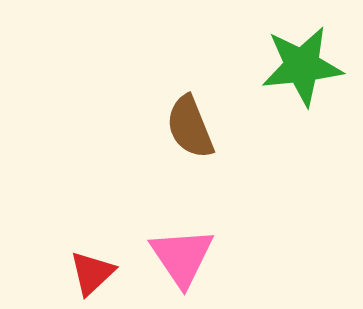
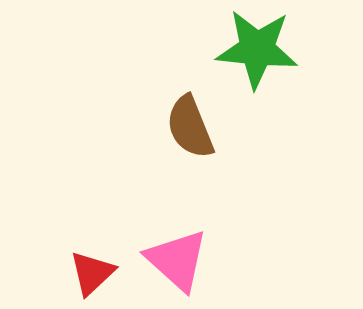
green star: moved 45 px left, 17 px up; rotated 12 degrees clockwise
pink triangle: moved 5 px left, 3 px down; rotated 14 degrees counterclockwise
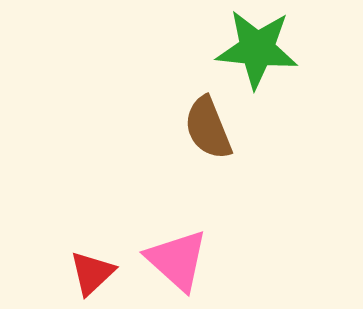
brown semicircle: moved 18 px right, 1 px down
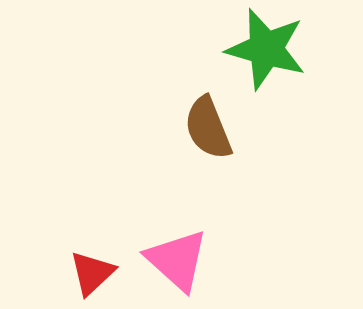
green star: moved 9 px right; rotated 10 degrees clockwise
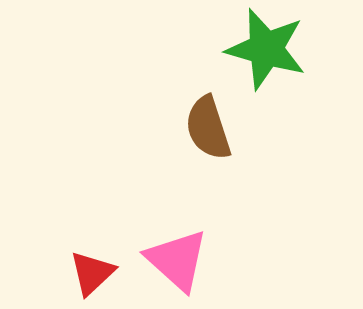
brown semicircle: rotated 4 degrees clockwise
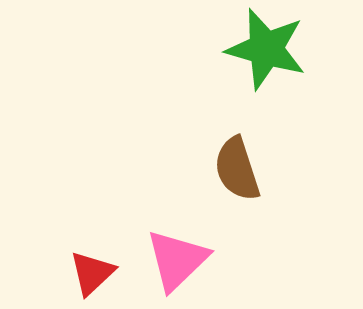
brown semicircle: moved 29 px right, 41 px down
pink triangle: rotated 34 degrees clockwise
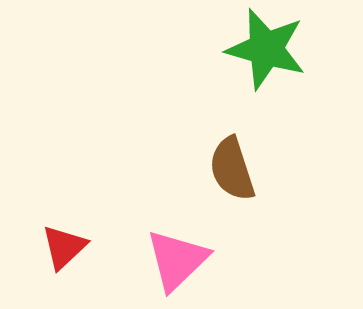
brown semicircle: moved 5 px left
red triangle: moved 28 px left, 26 px up
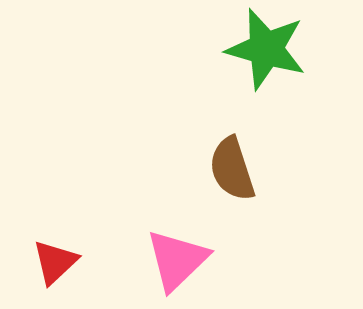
red triangle: moved 9 px left, 15 px down
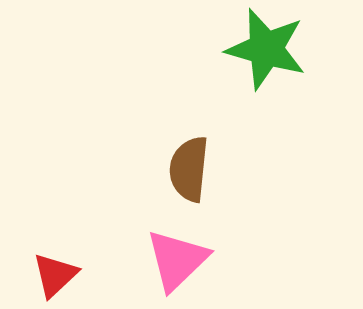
brown semicircle: moved 43 px left; rotated 24 degrees clockwise
red triangle: moved 13 px down
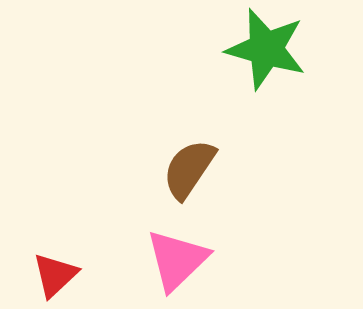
brown semicircle: rotated 28 degrees clockwise
